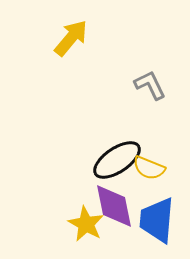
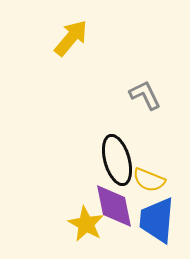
gray L-shape: moved 5 px left, 10 px down
black ellipse: rotated 72 degrees counterclockwise
yellow semicircle: moved 12 px down
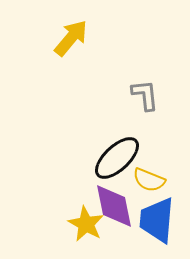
gray L-shape: rotated 20 degrees clockwise
black ellipse: moved 2 px up; rotated 63 degrees clockwise
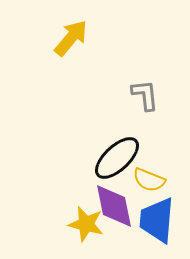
yellow star: rotated 15 degrees counterclockwise
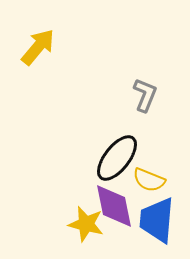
yellow arrow: moved 33 px left, 9 px down
gray L-shape: rotated 28 degrees clockwise
black ellipse: rotated 9 degrees counterclockwise
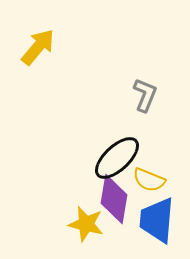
black ellipse: rotated 9 degrees clockwise
purple diamond: moved 7 px up; rotated 21 degrees clockwise
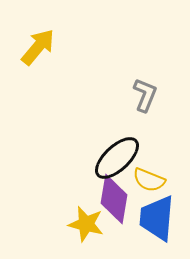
blue trapezoid: moved 2 px up
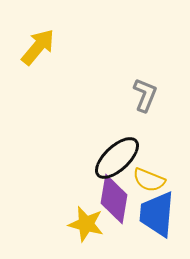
blue trapezoid: moved 4 px up
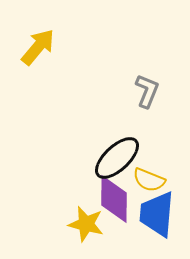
gray L-shape: moved 2 px right, 4 px up
purple diamond: rotated 9 degrees counterclockwise
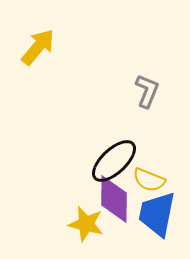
black ellipse: moved 3 px left, 3 px down
blue trapezoid: rotated 6 degrees clockwise
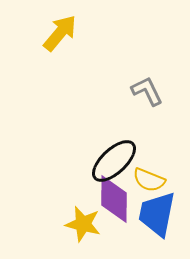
yellow arrow: moved 22 px right, 14 px up
gray L-shape: rotated 48 degrees counterclockwise
yellow star: moved 3 px left
